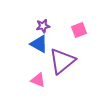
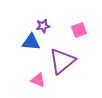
blue triangle: moved 8 px left, 2 px up; rotated 24 degrees counterclockwise
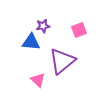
pink triangle: rotated 21 degrees clockwise
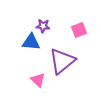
purple star: rotated 16 degrees clockwise
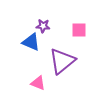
pink square: rotated 21 degrees clockwise
blue triangle: rotated 18 degrees clockwise
pink triangle: moved 3 px down; rotated 21 degrees counterclockwise
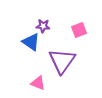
pink square: rotated 21 degrees counterclockwise
blue triangle: rotated 12 degrees clockwise
purple triangle: rotated 16 degrees counterclockwise
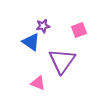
purple star: rotated 16 degrees counterclockwise
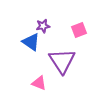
purple triangle: rotated 8 degrees counterclockwise
pink triangle: moved 1 px right
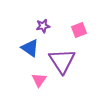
blue triangle: moved 1 px left, 6 px down
pink triangle: moved 3 px up; rotated 42 degrees clockwise
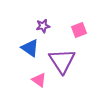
pink triangle: rotated 28 degrees counterclockwise
